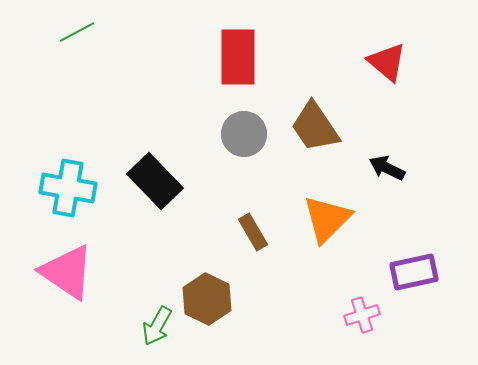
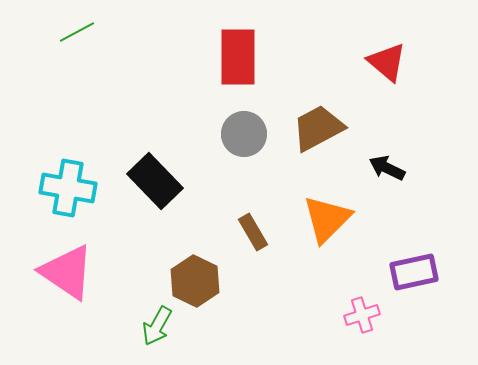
brown trapezoid: moved 3 px right, 1 px down; rotated 96 degrees clockwise
brown hexagon: moved 12 px left, 18 px up
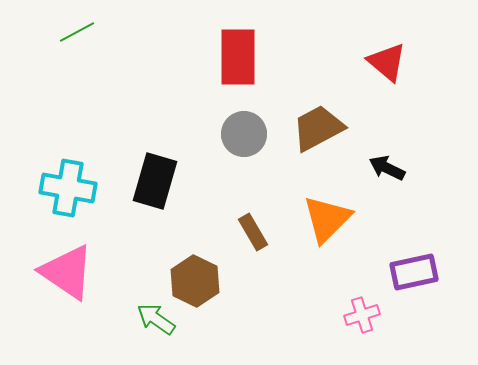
black rectangle: rotated 60 degrees clockwise
green arrow: moved 1 px left, 7 px up; rotated 96 degrees clockwise
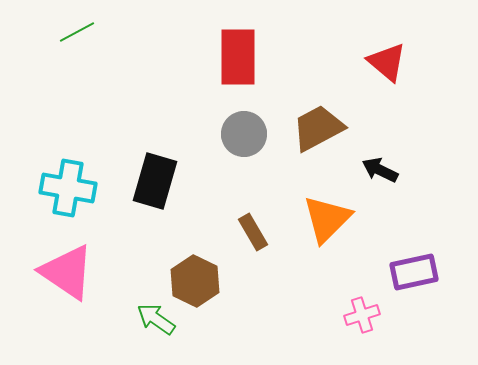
black arrow: moved 7 px left, 2 px down
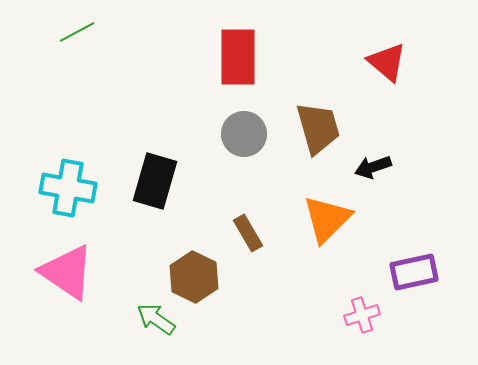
brown trapezoid: rotated 102 degrees clockwise
black arrow: moved 7 px left, 3 px up; rotated 45 degrees counterclockwise
brown rectangle: moved 5 px left, 1 px down
brown hexagon: moved 1 px left, 4 px up
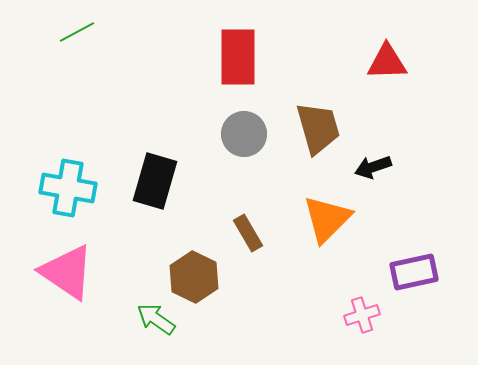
red triangle: rotated 42 degrees counterclockwise
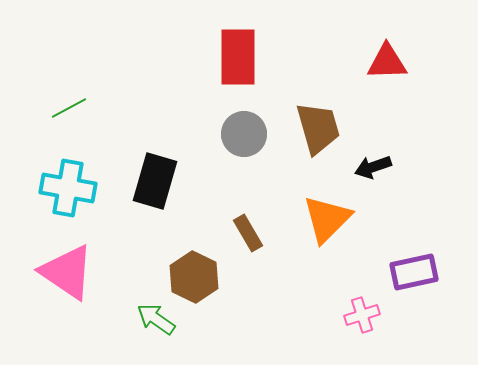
green line: moved 8 px left, 76 px down
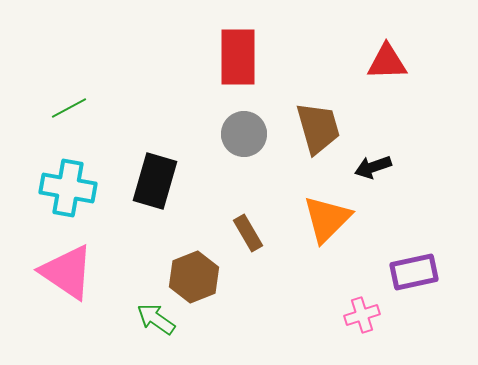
brown hexagon: rotated 12 degrees clockwise
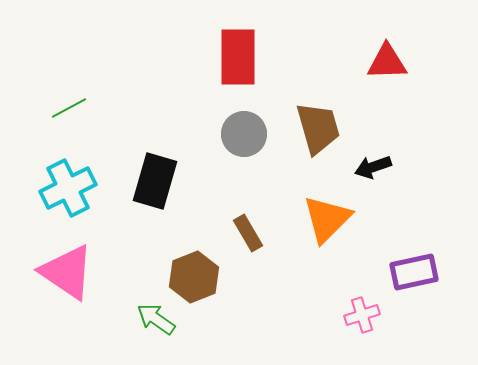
cyan cross: rotated 36 degrees counterclockwise
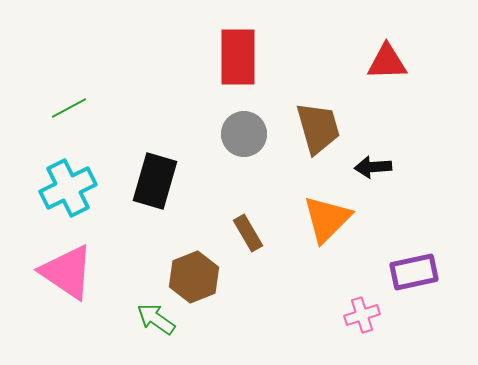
black arrow: rotated 15 degrees clockwise
